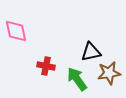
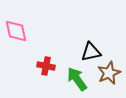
brown star: rotated 15 degrees counterclockwise
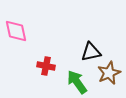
green arrow: moved 3 px down
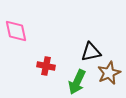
green arrow: rotated 120 degrees counterclockwise
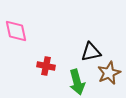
green arrow: rotated 40 degrees counterclockwise
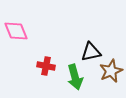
pink diamond: rotated 10 degrees counterclockwise
brown star: moved 2 px right, 2 px up
green arrow: moved 2 px left, 5 px up
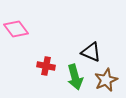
pink diamond: moved 2 px up; rotated 15 degrees counterclockwise
black triangle: rotated 35 degrees clockwise
brown star: moved 5 px left, 9 px down
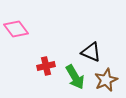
red cross: rotated 24 degrees counterclockwise
green arrow: rotated 15 degrees counterclockwise
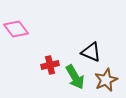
red cross: moved 4 px right, 1 px up
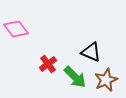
red cross: moved 2 px left, 1 px up; rotated 24 degrees counterclockwise
green arrow: rotated 15 degrees counterclockwise
